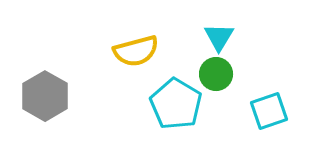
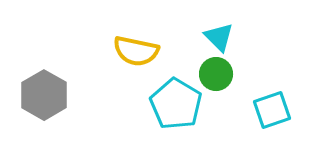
cyan triangle: rotated 16 degrees counterclockwise
yellow semicircle: rotated 27 degrees clockwise
gray hexagon: moved 1 px left, 1 px up
cyan square: moved 3 px right, 1 px up
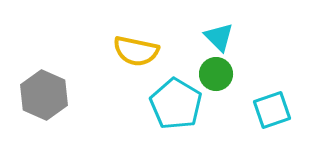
gray hexagon: rotated 6 degrees counterclockwise
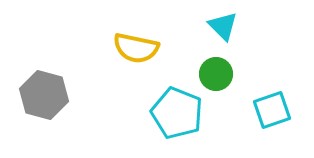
cyan triangle: moved 4 px right, 11 px up
yellow semicircle: moved 3 px up
gray hexagon: rotated 9 degrees counterclockwise
cyan pentagon: moved 1 px right, 9 px down; rotated 9 degrees counterclockwise
